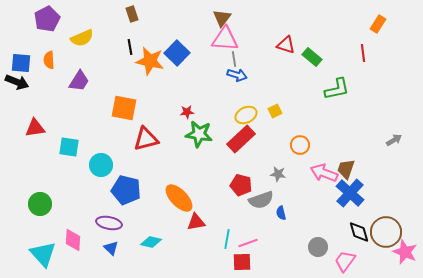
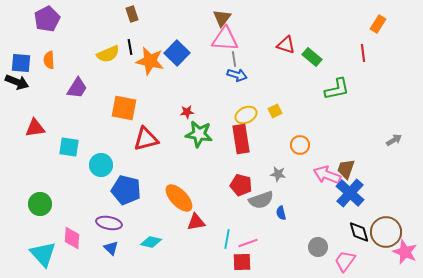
yellow semicircle at (82, 38): moved 26 px right, 16 px down
purple trapezoid at (79, 81): moved 2 px left, 7 px down
red rectangle at (241, 139): rotated 56 degrees counterclockwise
pink arrow at (324, 173): moved 3 px right, 2 px down
pink diamond at (73, 240): moved 1 px left, 2 px up
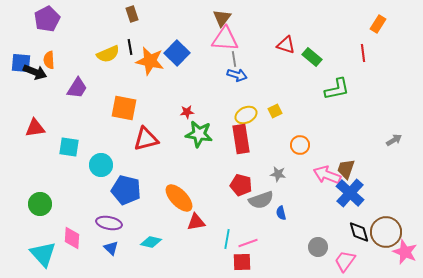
black arrow at (17, 82): moved 18 px right, 10 px up
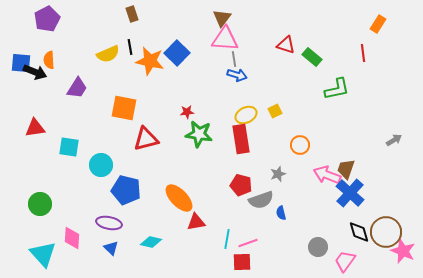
gray star at (278, 174): rotated 28 degrees counterclockwise
pink star at (405, 252): moved 2 px left, 1 px up
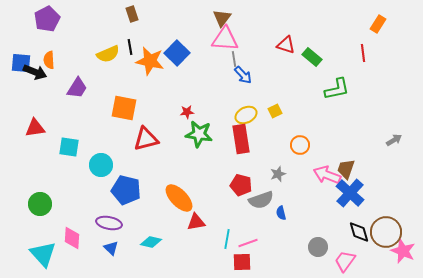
blue arrow at (237, 75): moved 6 px right; rotated 30 degrees clockwise
